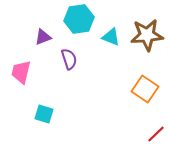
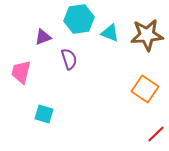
cyan triangle: moved 1 px left, 4 px up
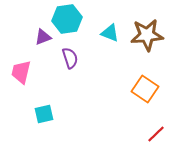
cyan hexagon: moved 12 px left
purple semicircle: moved 1 px right, 1 px up
cyan square: rotated 30 degrees counterclockwise
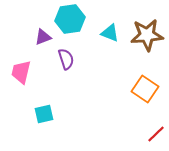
cyan hexagon: moved 3 px right
purple semicircle: moved 4 px left, 1 px down
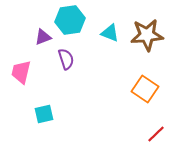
cyan hexagon: moved 1 px down
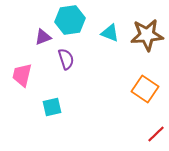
pink trapezoid: moved 1 px right, 3 px down
cyan square: moved 8 px right, 7 px up
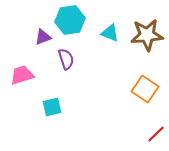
pink trapezoid: rotated 60 degrees clockwise
